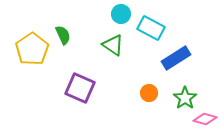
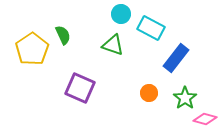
green triangle: rotated 15 degrees counterclockwise
blue rectangle: rotated 20 degrees counterclockwise
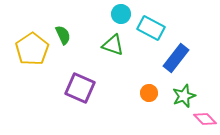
green star: moved 1 px left, 2 px up; rotated 15 degrees clockwise
pink diamond: rotated 30 degrees clockwise
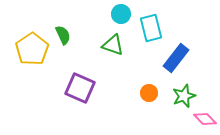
cyan rectangle: rotated 48 degrees clockwise
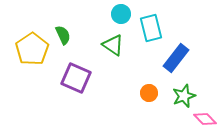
green triangle: rotated 15 degrees clockwise
purple square: moved 4 px left, 10 px up
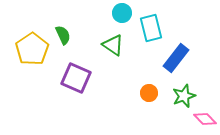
cyan circle: moved 1 px right, 1 px up
